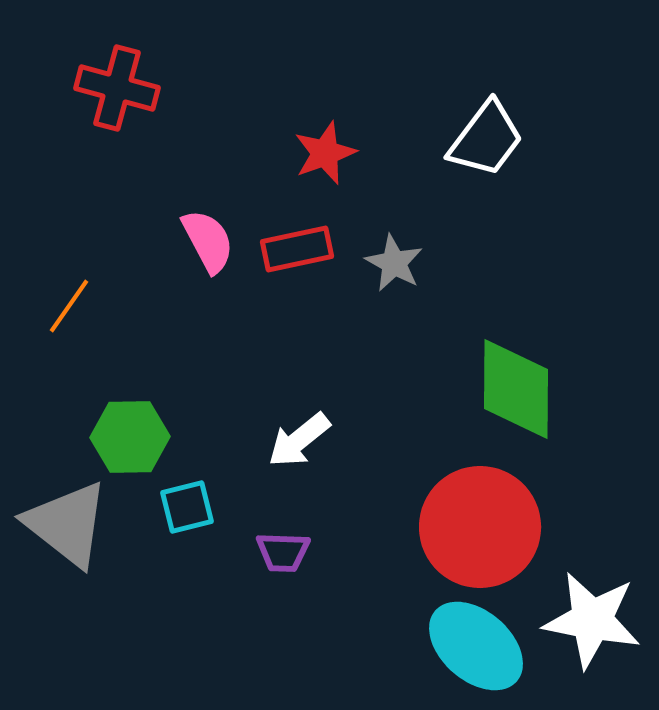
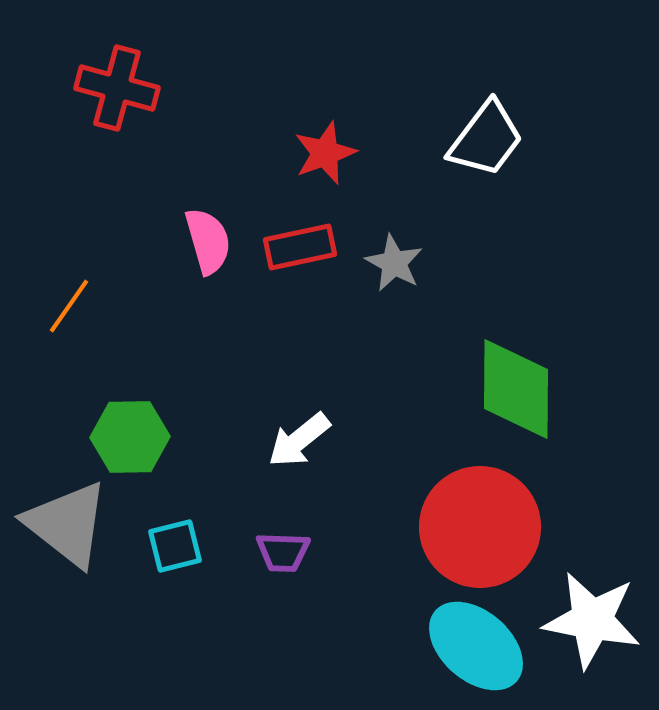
pink semicircle: rotated 12 degrees clockwise
red rectangle: moved 3 px right, 2 px up
cyan square: moved 12 px left, 39 px down
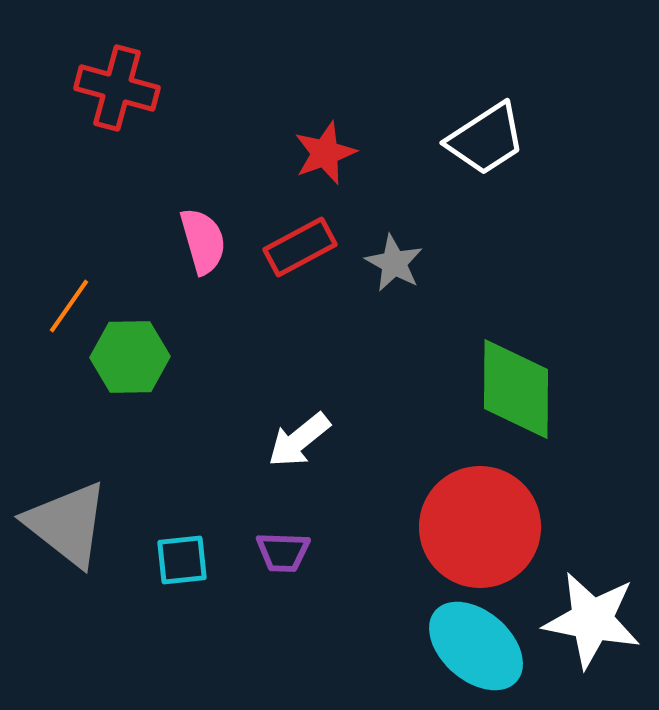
white trapezoid: rotated 20 degrees clockwise
pink semicircle: moved 5 px left
red rectangle: rotated 16 degrees counterclockwise
green hexagon: moved 80 px up
cyan square: moved 7 px right, 14 px down; rotated 8 degrees clockwise
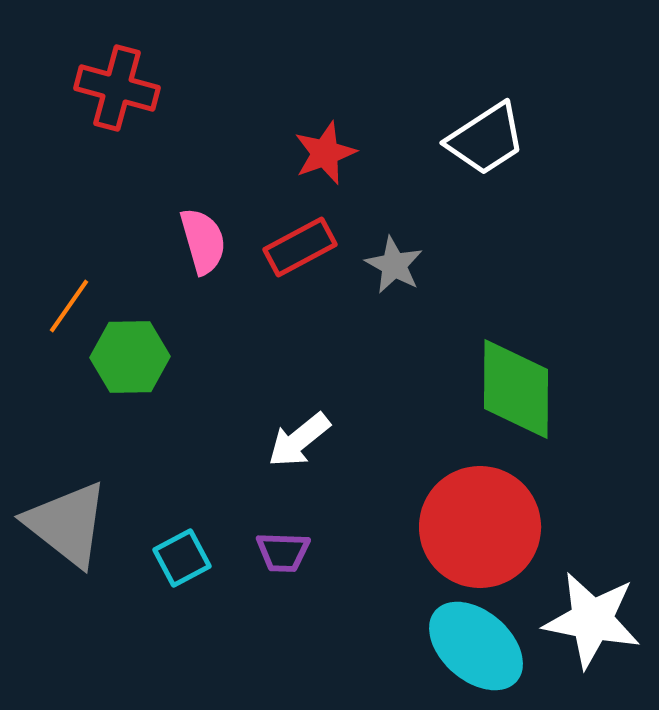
gray star: moved 2 px down
cyan square: moved 2 px up; rotated 22 degrees counterclockwise
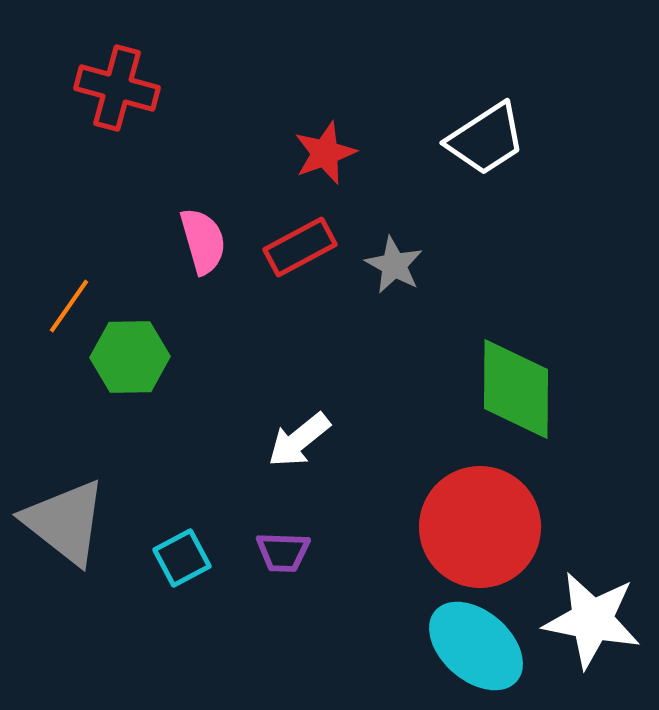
gray triangle: moved 2 px left, 2 px up
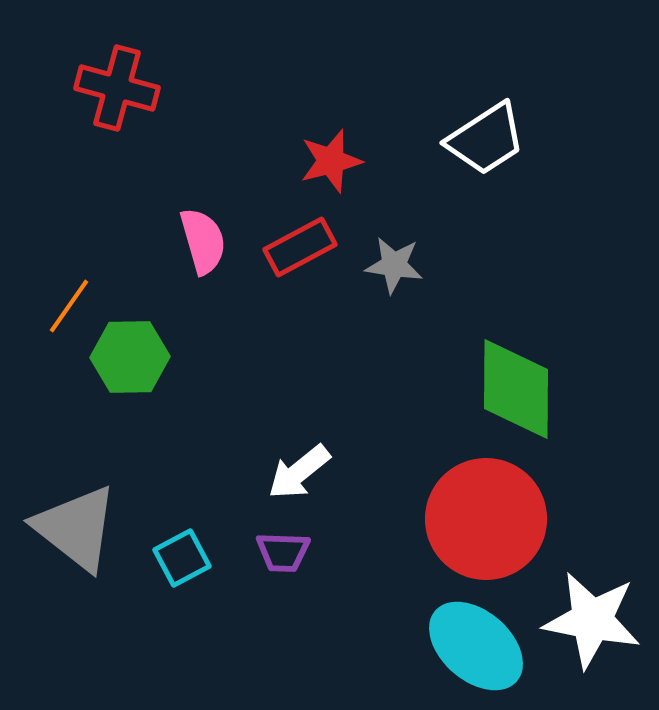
red star: moved 6 px right, 8 px down; rotated 6 degrees clockwise
gray star: rotated 20 degrees counterclockwise
white arrow: moved 32 px down
gray triangle: moved 11 px right, 6 px down
red circle: moved 6 px right, 8 px up
